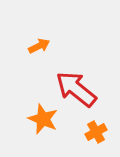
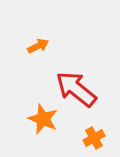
orange arrow: moved 1 px left
orange cross: moved 2 px left, 6 px down
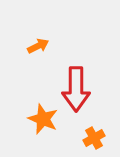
red arrow: rotated 129 degrees counterclockwise
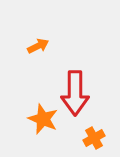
red arrow: moved 1 px left, 4 px down
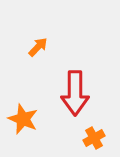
orange arrow: moved 1 px down; rotated 20 degrees counterclockwise
orange star: moved 20 px left
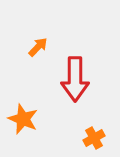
red arrow: moved 14 px up
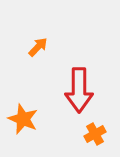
red arrow: moved 4 px right, 11 px down
orange cross: moved 1 px right, 4 px up
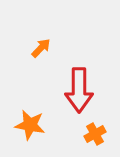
orange arrow: moved 3 px right, 1 px down
orange star: moved 7 px right, 6 px down; rotated 12 degrees counterclockwise
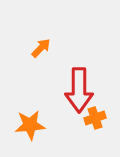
orange star: rotated 16 degrees counterclockwise
orange cross: moved 16 px up; rotated 10 degrees clockwise
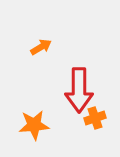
orange arrow: moved 1 px up; rotated 15 degrees clockwise
orange star: moved 4 px right
